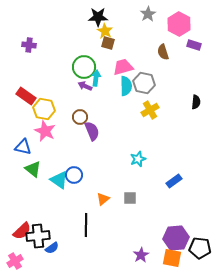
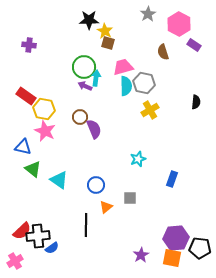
black star: moved 9 px left, 3 px down
purple rectangle: rotated 16 degrees clockwise
purple semicircle: moved 2 px right, 2 px up
blue circle: moved 22 px right, 10 px down
blue rectangle: moved 2 px left, 2 px up; rotated 35 degrees counterclockwise
orange triangle: moved 3 px right, 8 px down
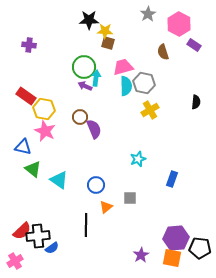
yellow star: rotated 28 degrees counterclockwise
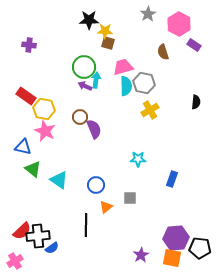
cyan arrow: moved 2 px down
cyan star: rotated 21 degrees clockwise
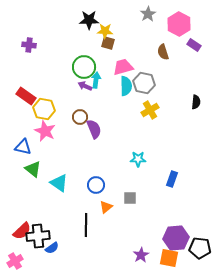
cyan triangle: moved 3 px down
orange square: moved 3 px left
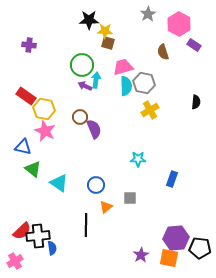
green circle: moved 2 px left, 2 px up
blue semicircle: rotated 64 degrees counterclockwise
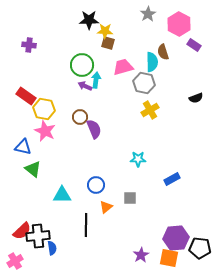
cyan semicircle: moved 26 px right, 24 px up
black semicircle: moved 4 px up; rotated 64 degrees clockwise
blue rectangle: rotated 42 degrees clockwise
cyan triangle: moved 3 px right, 12 px down; rotated 36 degrees counterclockwise
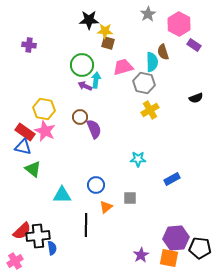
red rectangle: moved 1 px left, 36 px down
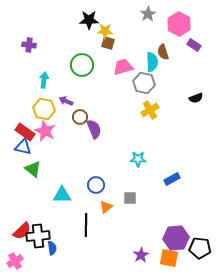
cyan arrow: moved 52 px left
purple arrow: moved 19 px left, 15 px down
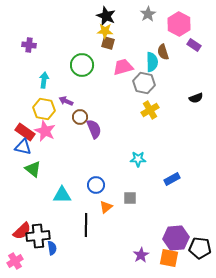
black star: moved 17 px right, 4 px up; rotated 24 degrees clockwise
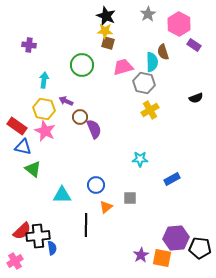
red rectangle: moved 8 px left, 6 px up
cyan star: moved 2 px right
orange square: moved 7 px left
